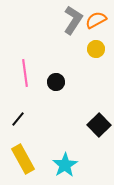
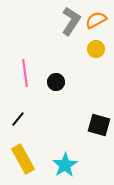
gray L-shape: moved 2 px left, 1 px down
black square: rotated 30 degrees counterclockwise
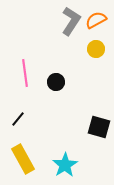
black square: moved 2 px down
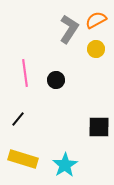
gray L-shape: moved 2 px left, 8 px down
black circle: moved 2 px up
black square: rotated 15 degrees counterclockwise
yellow rectangle: rotated 44 degrees counterclockwise
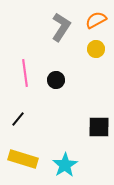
gray L-shape: moved 8 px left, 2 px up
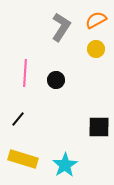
pink line: rotated 12 degrees clockwise
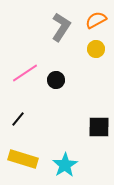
pink line: rotated 52 degrees clockwise
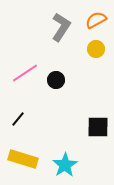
black square: moved 1 px left
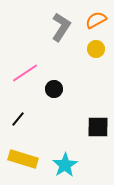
black circle: moved 2 px left, 9 px down
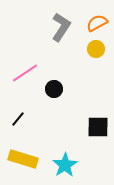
orange semicircle: moved 1 px right, 3 px down
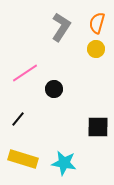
orange semicircle: rotated 45 degrees counterclockwise
cyan star: moved 1 px left, 2 px up; rotated 30 degrees counterclockwise
